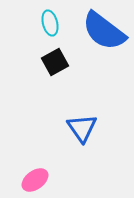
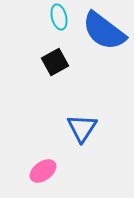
cyan ellipse: moved 9 px right, 6 px up
blue triangle: rotated 8 degrees clockwise
pink ellipse: moved 8 px right, 9 px up
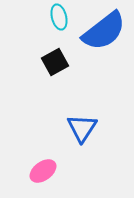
blue semicircle: rotated 75 degrees counterclockwise
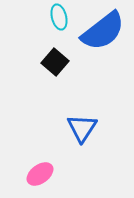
blue semicircle: moved 1 px left
black square: rotated 20 degrees counterclockwise
pink ellipse: moved 3 px left, 3 px down
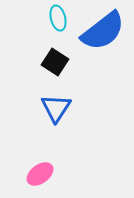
cyan ellipse: moved 1 px left, 1 px down
black square: rotated 8 degrees counterclockwise
blue triangle: moved 26 px left, 20 px up
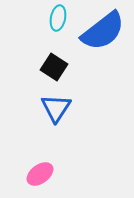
cyan ellipse: rotated 25 degrees clockwise
black square: moved 1 px left, 5 px down
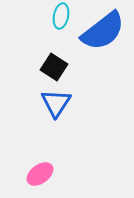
cyan ellipse: moved 3 px right, 2 px up
blue triangle: moved 5 px up
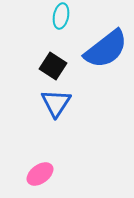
blue semicircle: moved 3 px right, 18 px down
black square: moved 1 px left, 1 px up
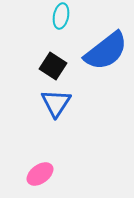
blue semicircle: moved 2 px down
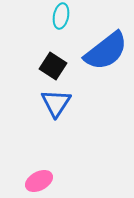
pink ellipse: moved 1 px left, 7 px down; rotated 8 degrees clockwise
